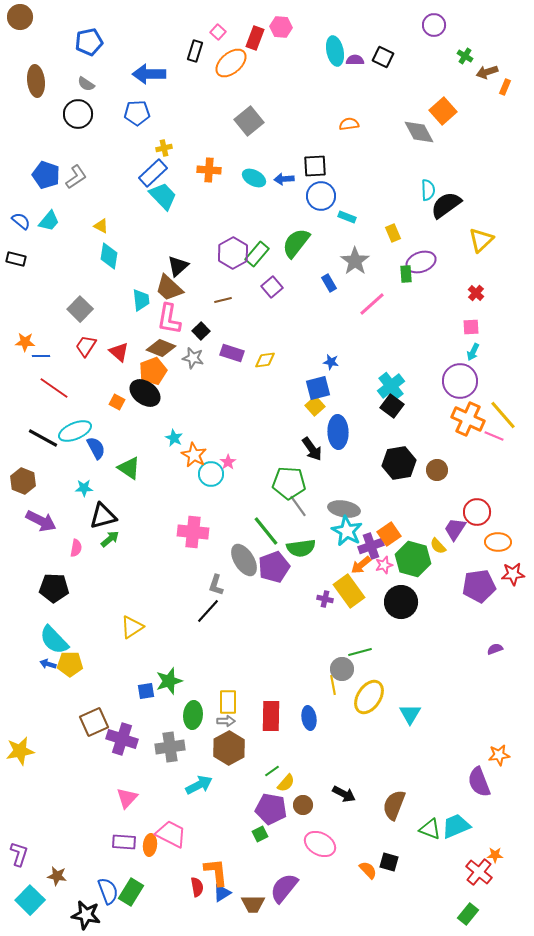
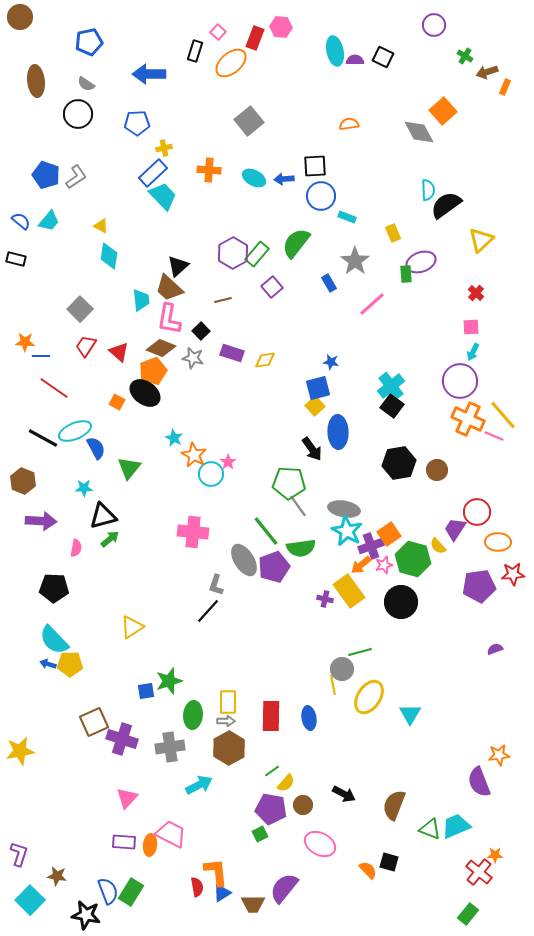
blue pentagon at (137, 113): moved 10 px down
green triangle at (129, 468): rotated 35 degrees clockwise
purple arrow at (41, 521): rotated 24 degrees counterclockwise
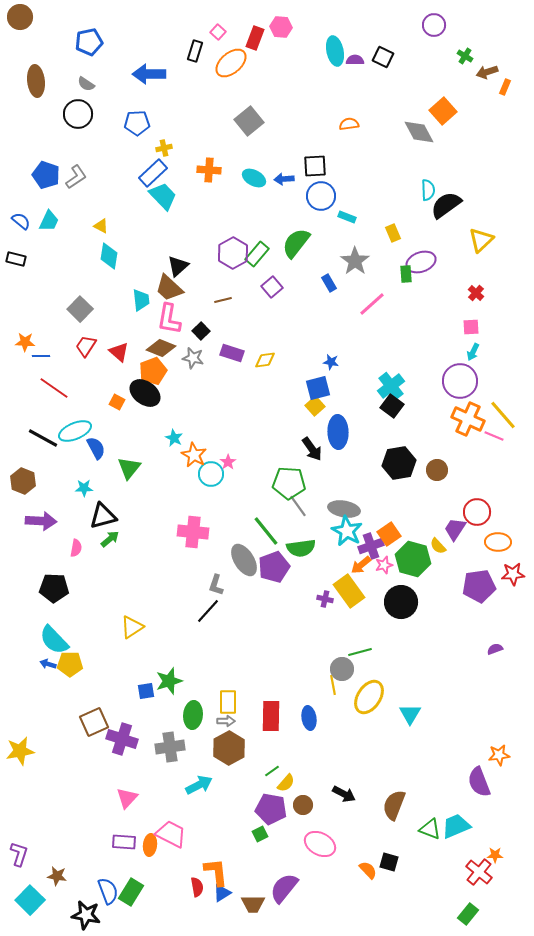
cyan trapezoid at (49, 221): rotated 15 degrees counterclockwise
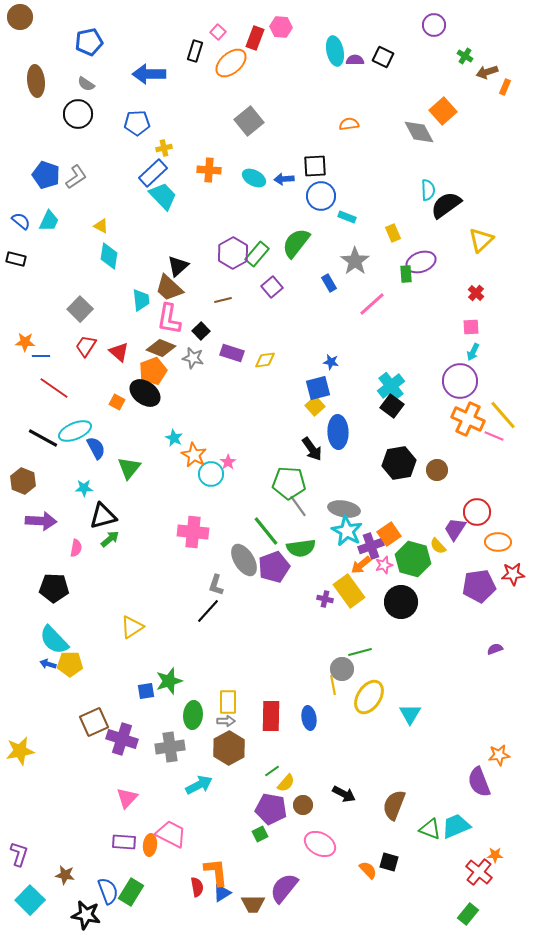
brown star at (57, 876): moved 8 px right, 1 px up
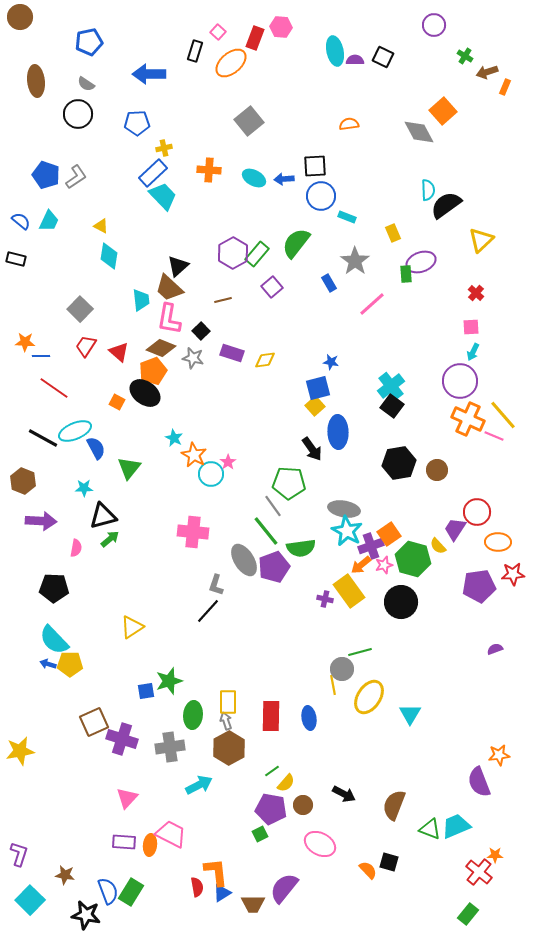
gray line at (298, 506): moved 25 px left
gray arrow at (226, 721): rotated 108 degrees counterclockwise
